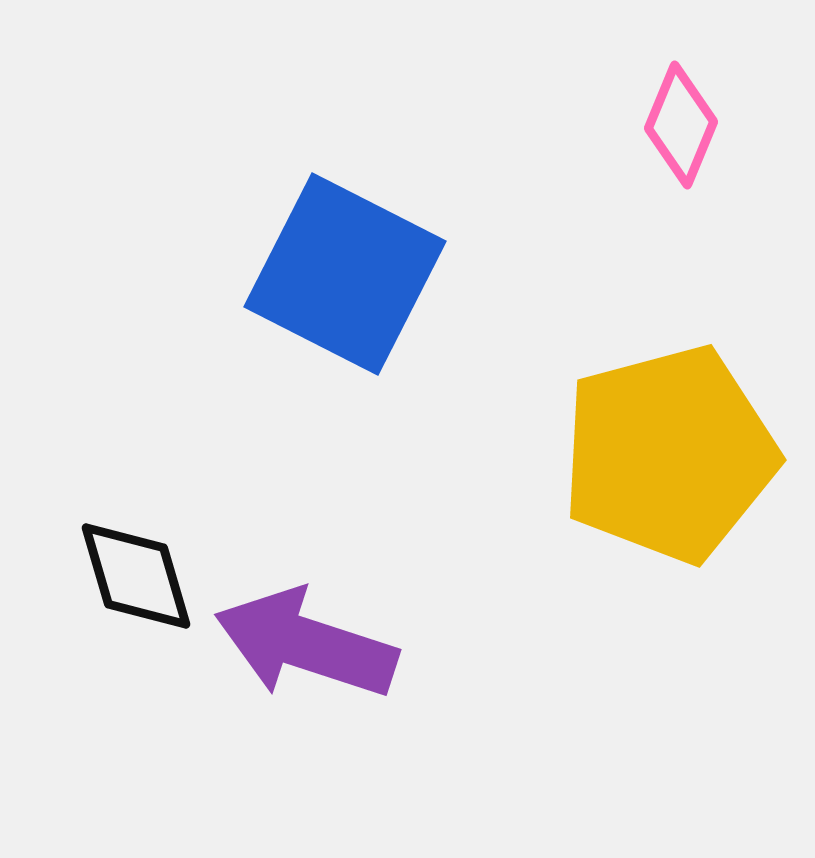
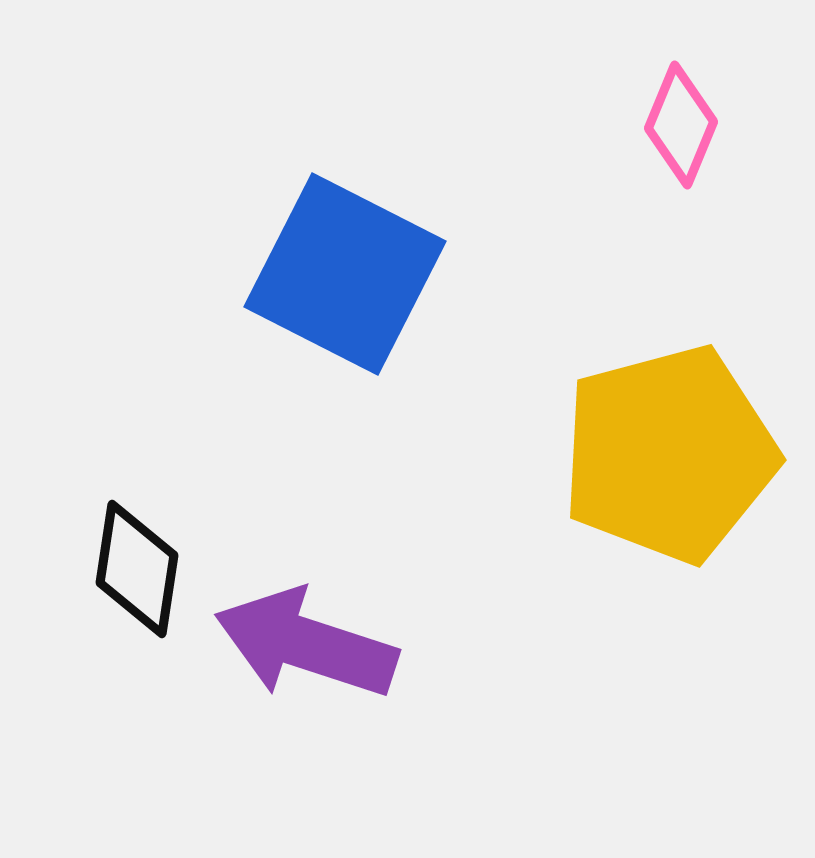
black diamond: moved 1 px right, 7 px up; rotated 25 degrees clockwise
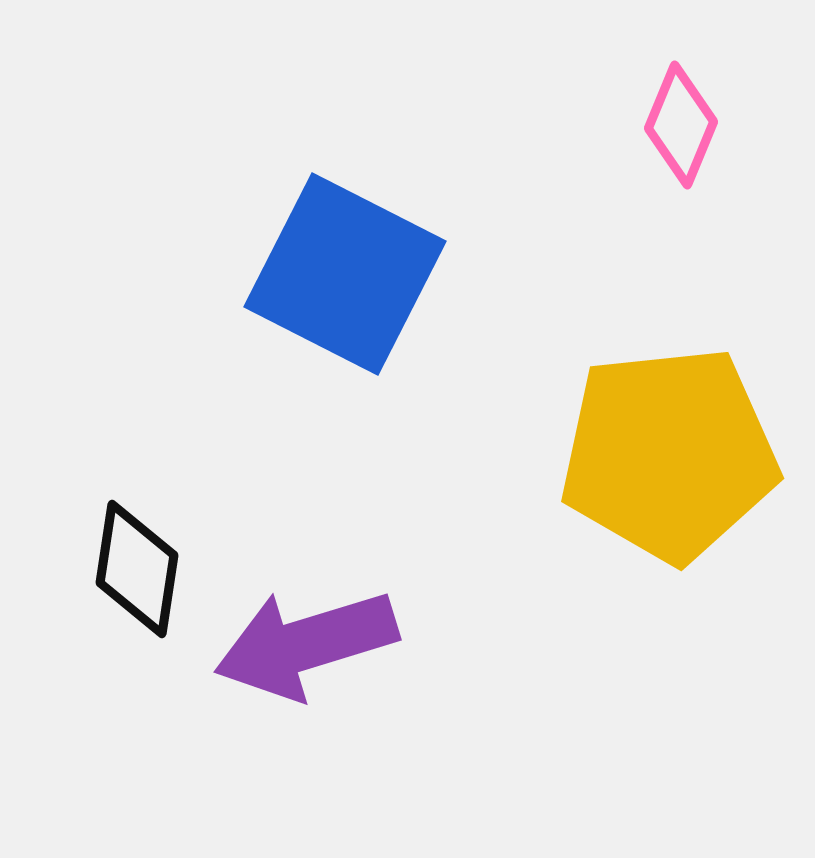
yellow pentagon: rotated 9 degrees clockwise
purple arrow: rotated 35 degrees counterclockwise
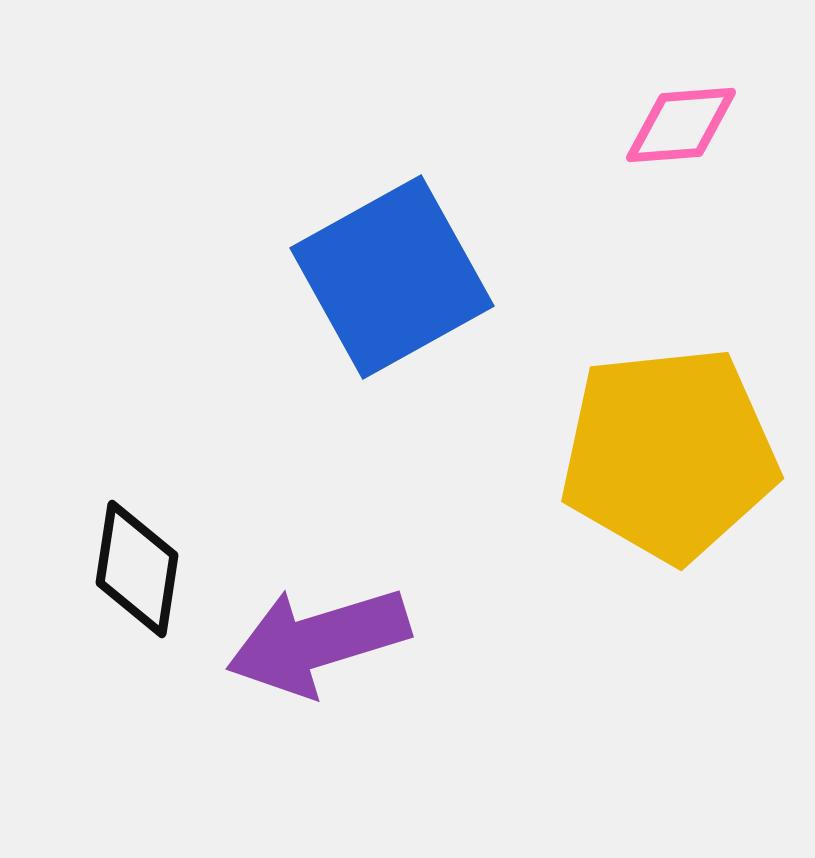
pink diamond: rotated 63 degrees clockwise
blue square: moved 47 px right, 3 px down; rotated 34 degrees clockwise
purple arrow: moved 12 px right, 3 px up
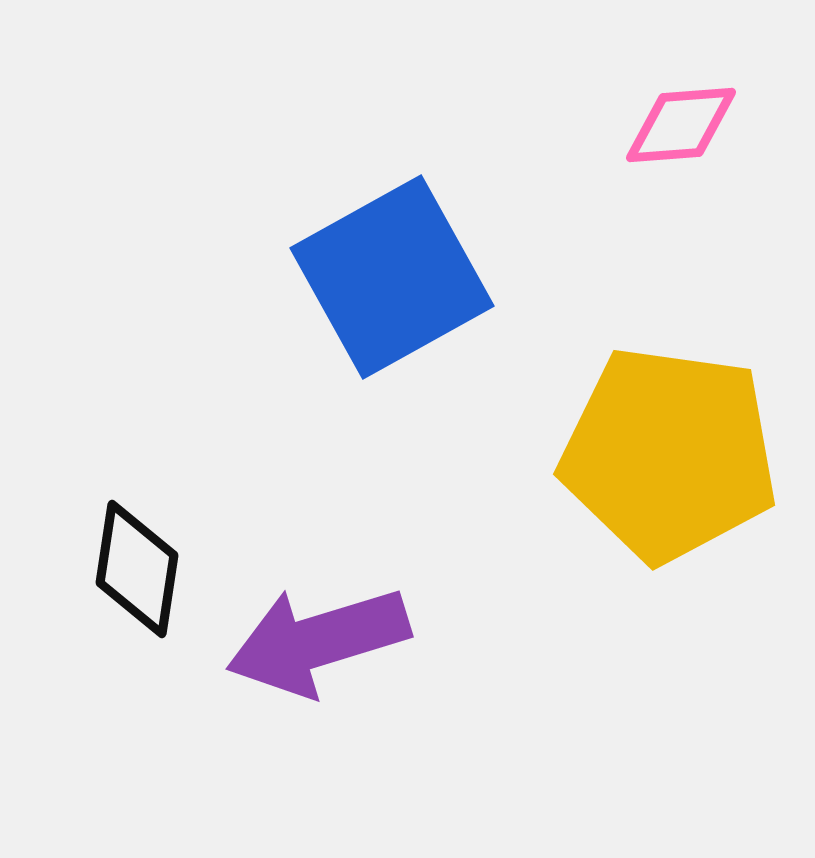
yellow pentagon: rotated 14 degrees clockwise
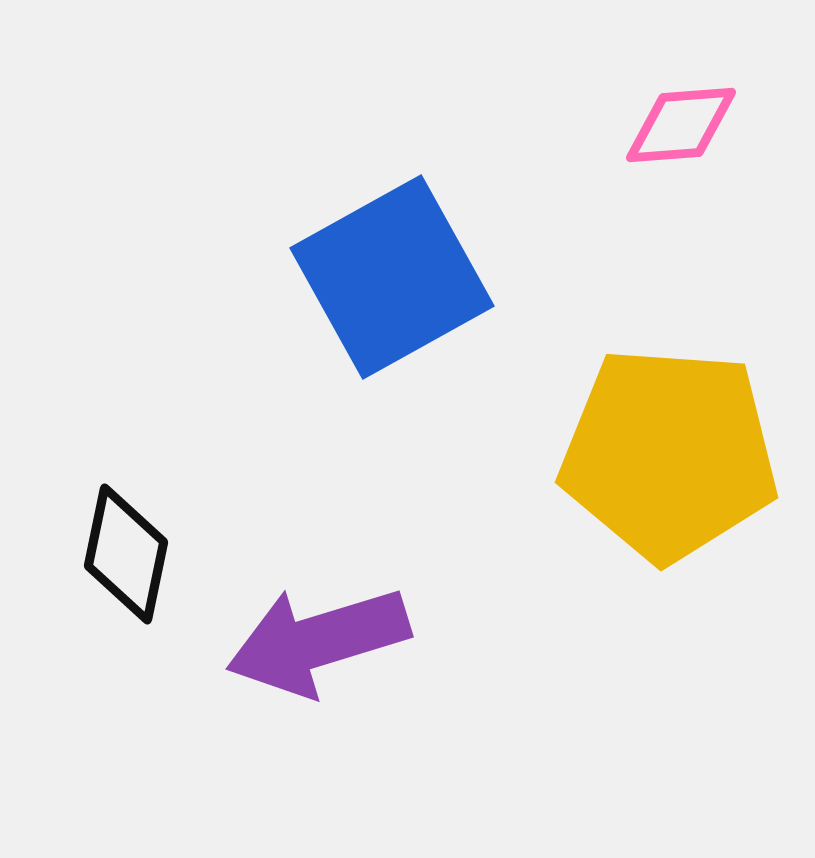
yellow pentagon: rotated 4 degrees counterclockwise
black diamond: moved 11 px left, 15 px up; rotated 3 degrees clockwise
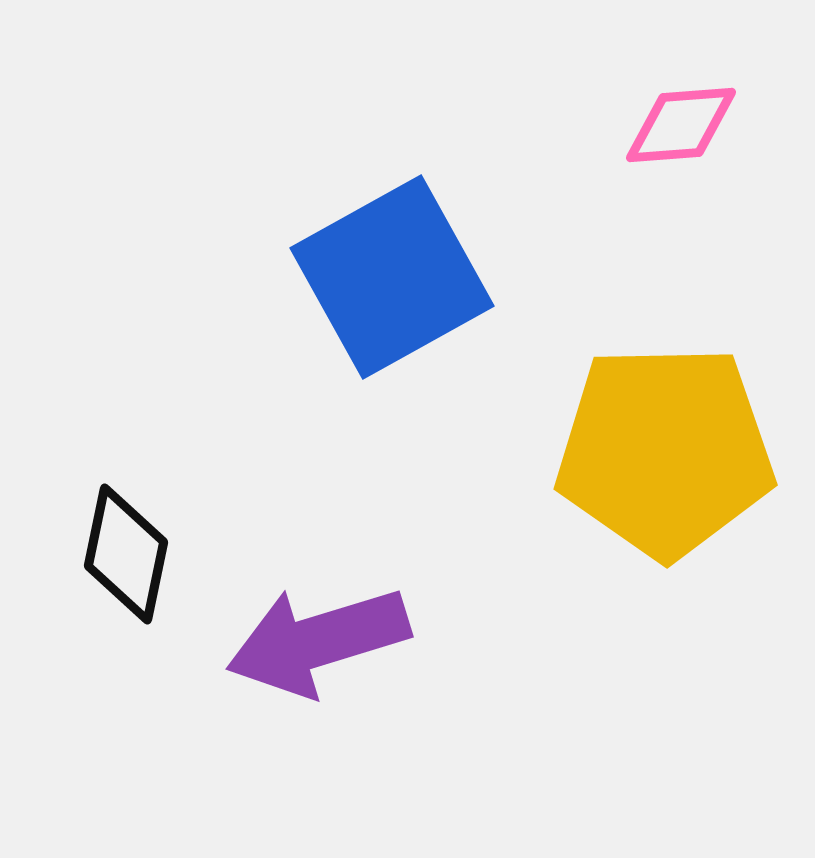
yellow pentagon: moved 4 px left, 3 px up; rotated 5 degrees counterclockwise
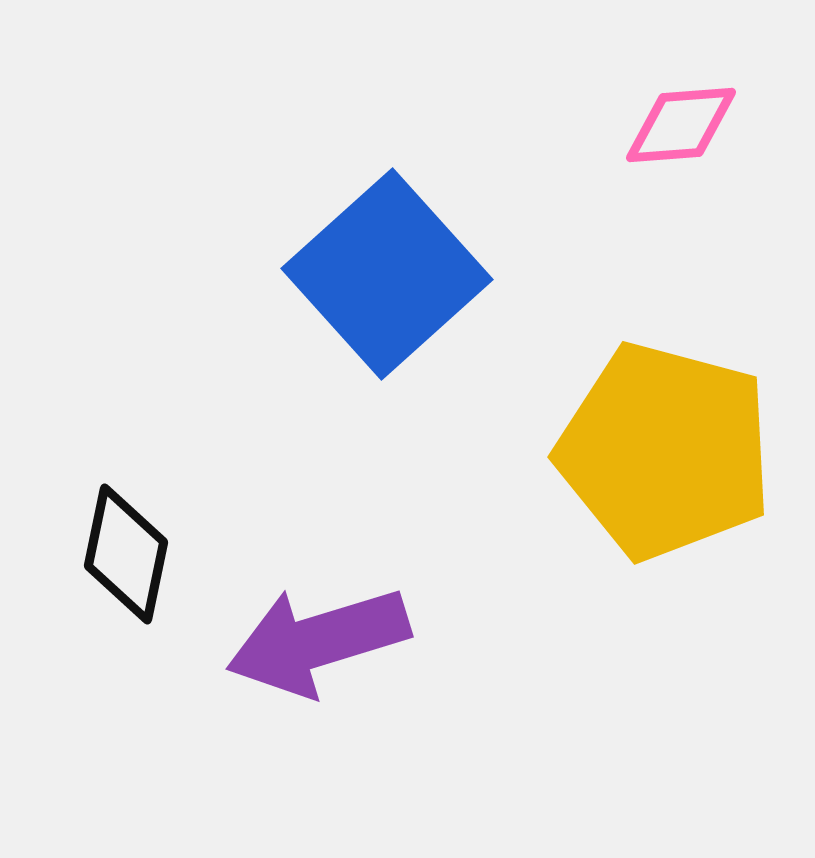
blue square: moved 5 px left, 3 px up; rotated 13 degrees counterclockwise
yellow pentagon: rotated 16 degrees clockwise
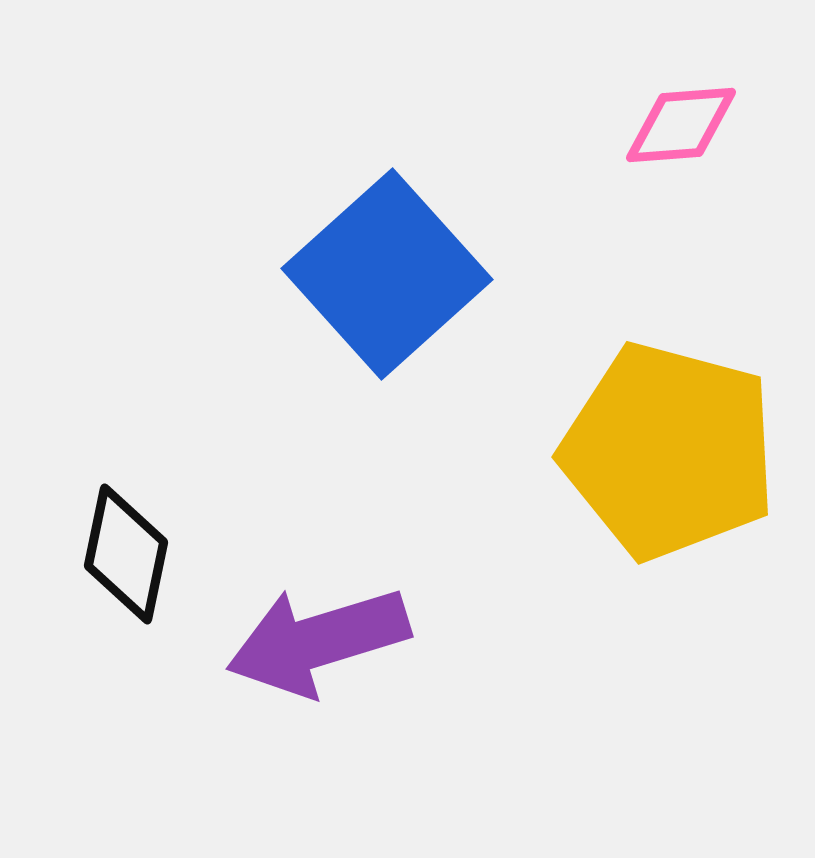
yellow pentagon: moved 4 px right
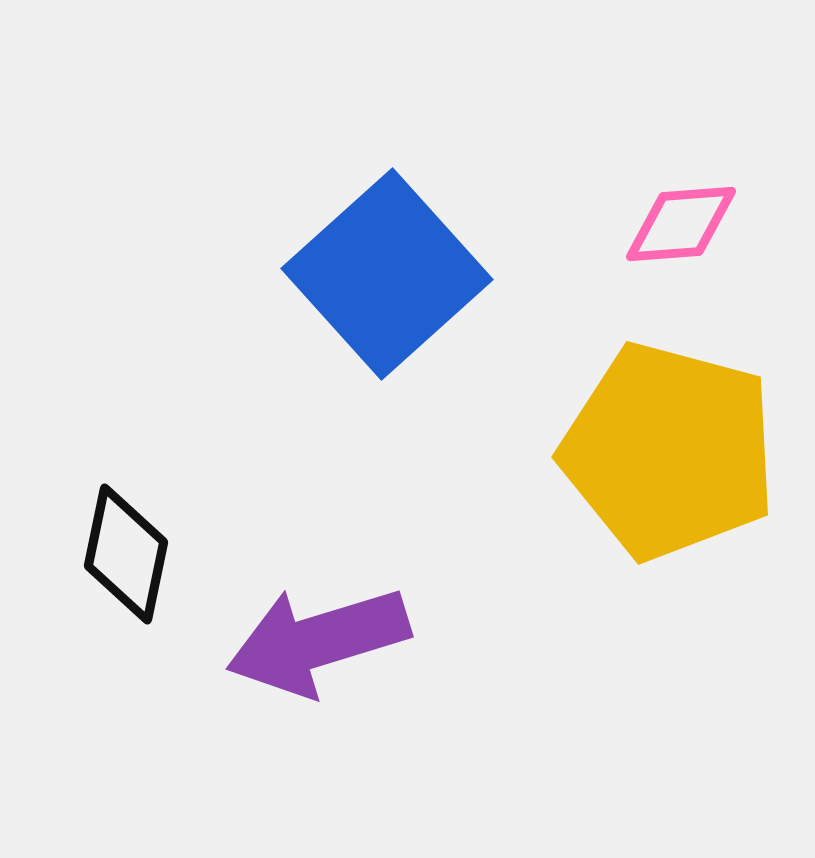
pink diamond: moved 99 px down
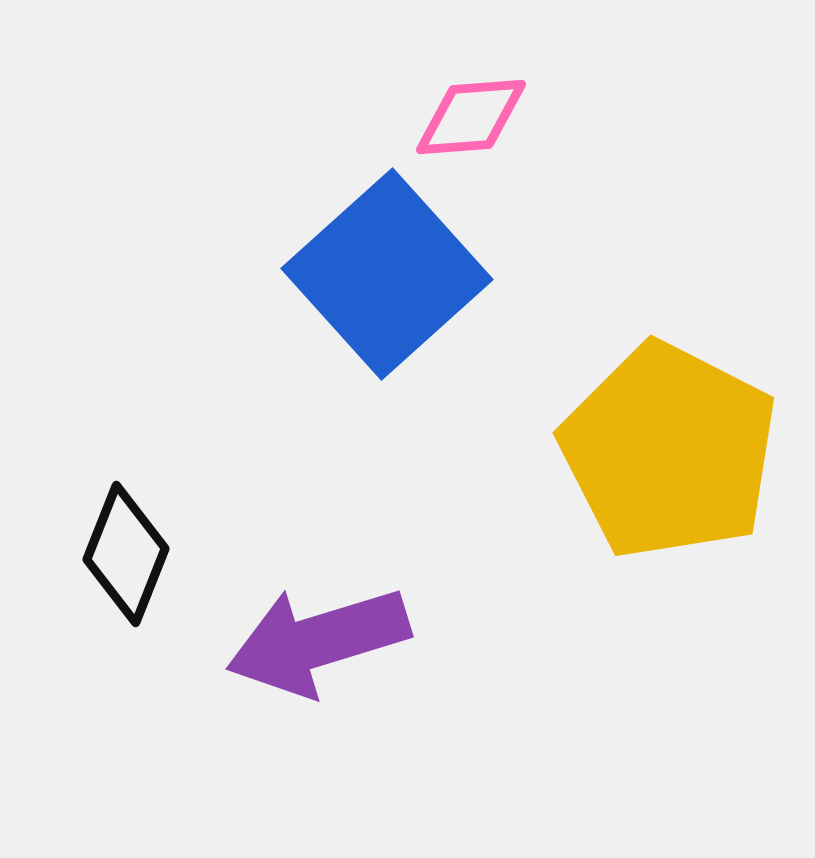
pink diamond: moved 210 px left, 107 px up
yellow pentagon: rotated 12 degrees clockwise
black diamond: rotated 10 degrees clockwise
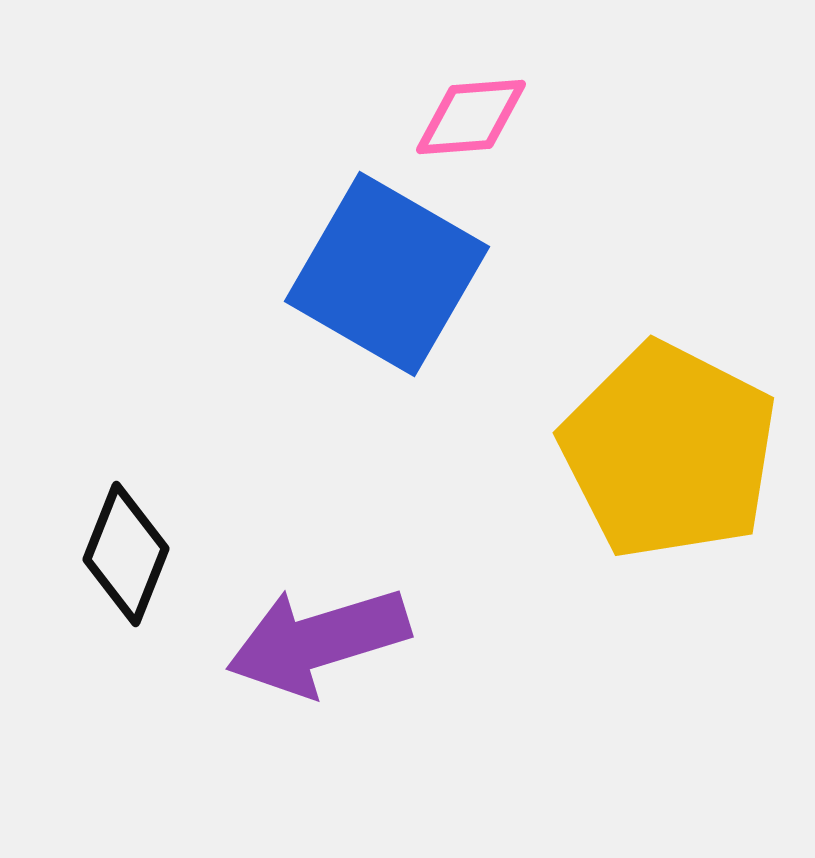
blue square: rotated 18 degrees counterclockwise
